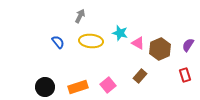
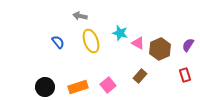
gray arrow: rotated 104 degrees counterclockwise
yellow ellipse: rotated 65 degrees clockwise
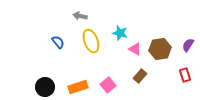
pink triangle: moved 3 px left, 6 px down
brown hexagon: rotated 15 degrees clockwise
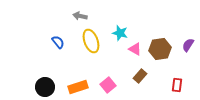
red rectangle: moved 8 px left, 10 px down; rotated 24 degrees clockwise
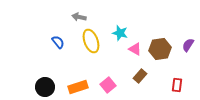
gray arrow: moved 1 px left, 1 px down
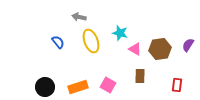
brown rectangle: rotated 40 degrees counterclockwise
pink square: rotated 21 degrees counterclockwise
